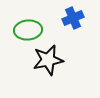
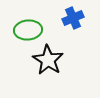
black star: rotated 28 degrees counterclockwise
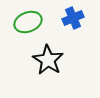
green ellipse: moved 8 px up; rotated 16 degrees counterclockwise
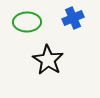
green ellipse: moved 1 px left; rotated 20 degrees clockwise
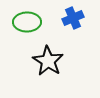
black star: moved 1 px down
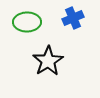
black star: rotated 8 degrees clockwise
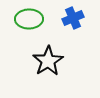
green ellipse: moved 2 px right, 3 px up
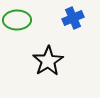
green ellipse: moved 12 px left, 1 px down
